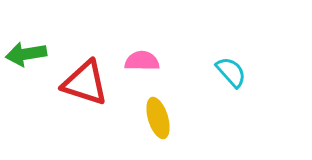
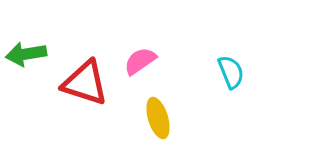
pink semicircle: moved 2 px left; rotated 36 degrees counterclockwise
cyan semicircle: rotated 20 degrees clockwise
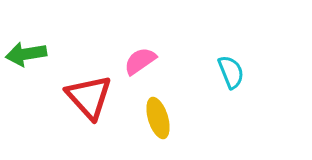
red triangle: moved 4 px right, 14 px down; rotated 30 degrees clockwise
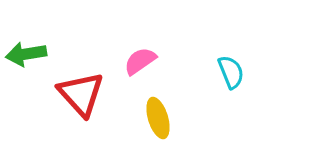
red triangle: moved 8 px left, 3 px up
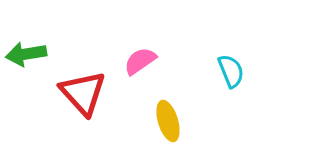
cyan semicircle: moved 1 px up
red triangle: moved 2 px right, 1 px up
yellow ellipse: moved 10 px right, 3 px down
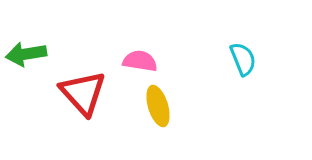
pink semicircle: rotated 44 degrees clockwise
cyan semicircle: moved 12 px right, 12 px up
yellow ellipse: moved 10 px left, 15 px up
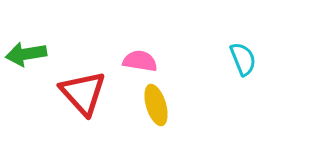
yellow ellipse: moved 2 px left, 1 px up
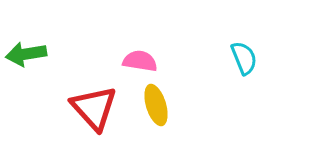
cyan semicircle: moved 1 px right, 1 px up
red triangle: moved 11 px right, 15 px down
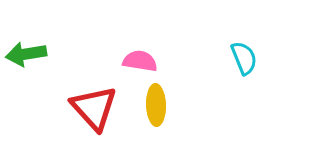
yellow ellipse: rotated 15 degrees clockwise
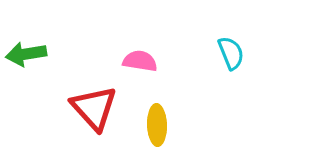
cyan semicircle: moved 13 px left, 5 px up
yellow ellipse: moved 1 px right, 20 px down
